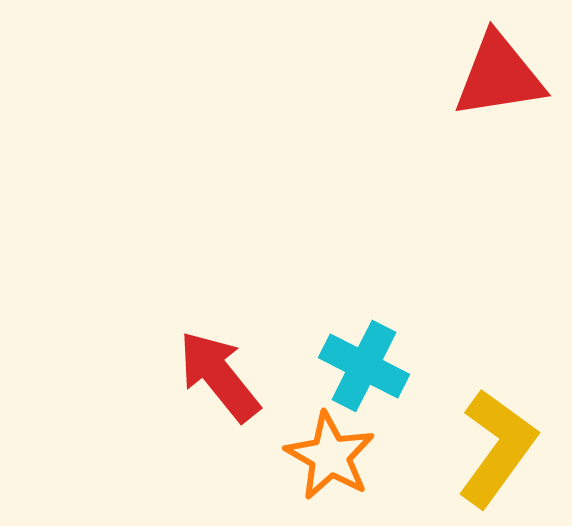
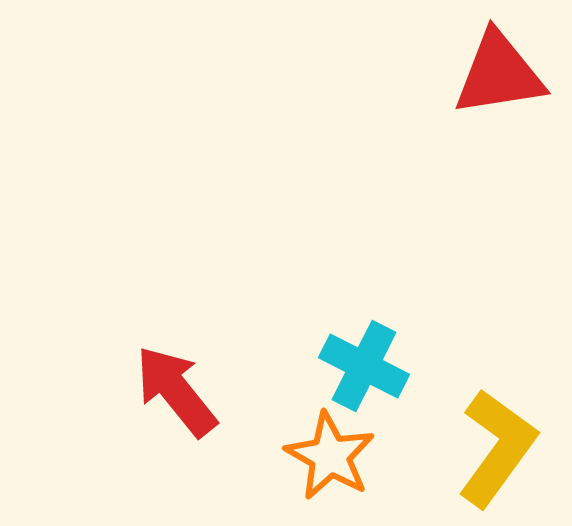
red triangle: moved 2 px up
red arrow: moved 43 px left, 15 px down
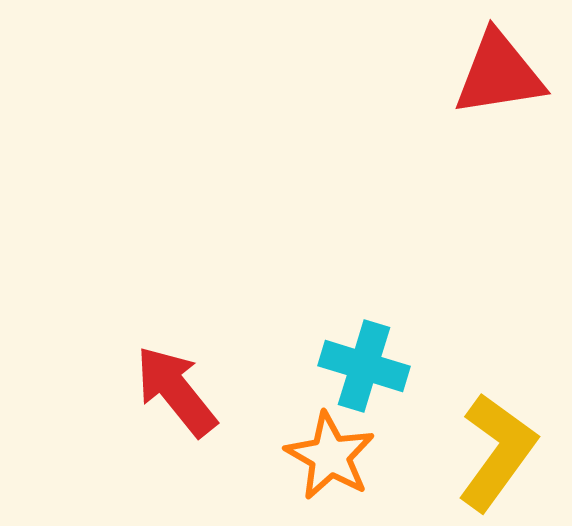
cyan cross: rotated 10 degrees counterclockwise
yellow L-shape: moved 4 px down
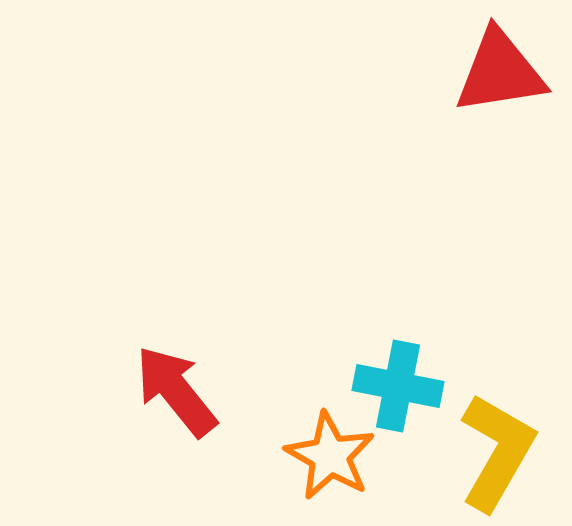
red triangle: moved 1 px right, 2 px up
cyan cross: moved 34 px right, 20 px down; rotated 6 degrees counterclockwise
yellow L-shape: rotated 6 degrees counterclockwise
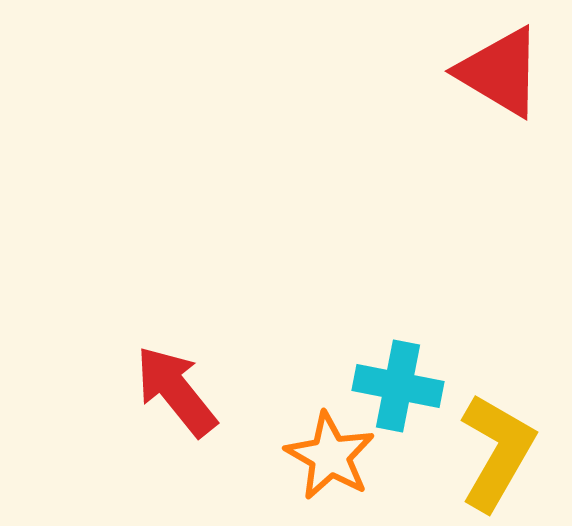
red triangle: rotated 40 degrees clockwise
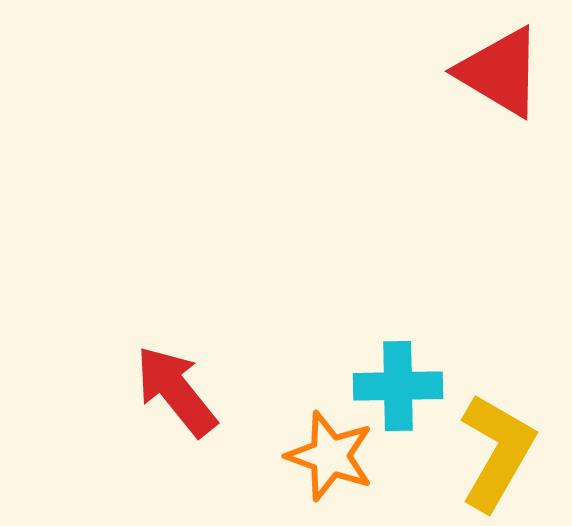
cyan cross: rotated 12 degrees counterclockwise
orange star: rotated 10 degrees counterclockwise
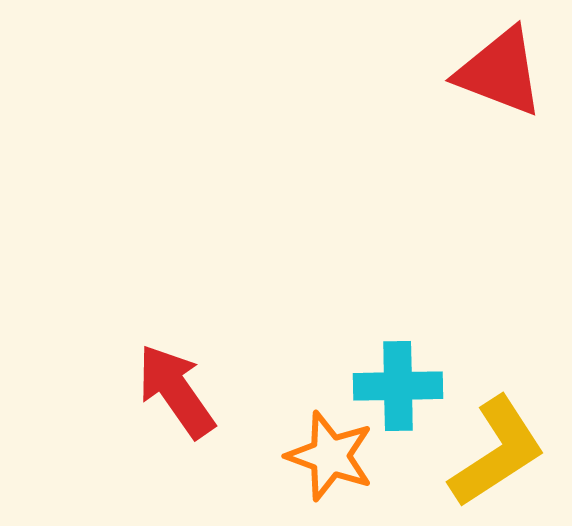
red triangle: rotated 10 degrees counterclockwise
red arrow: rotated 4 degrees clockwise
yellow L-shape: rotated 27 degrees clockwise
